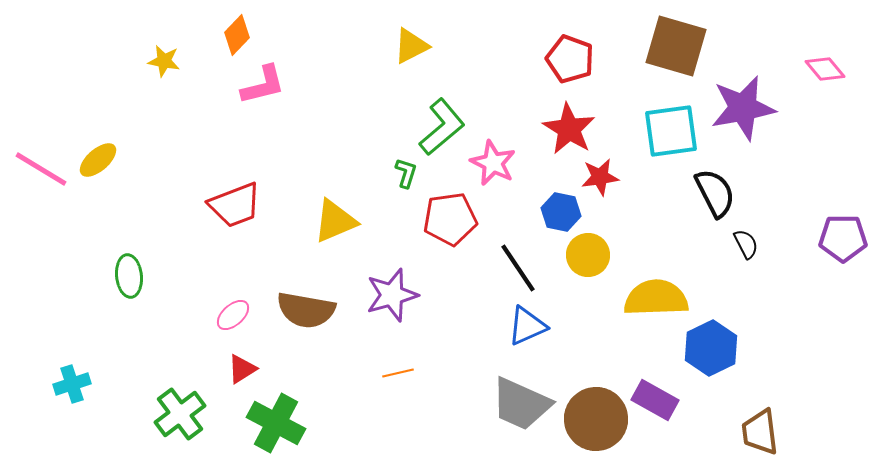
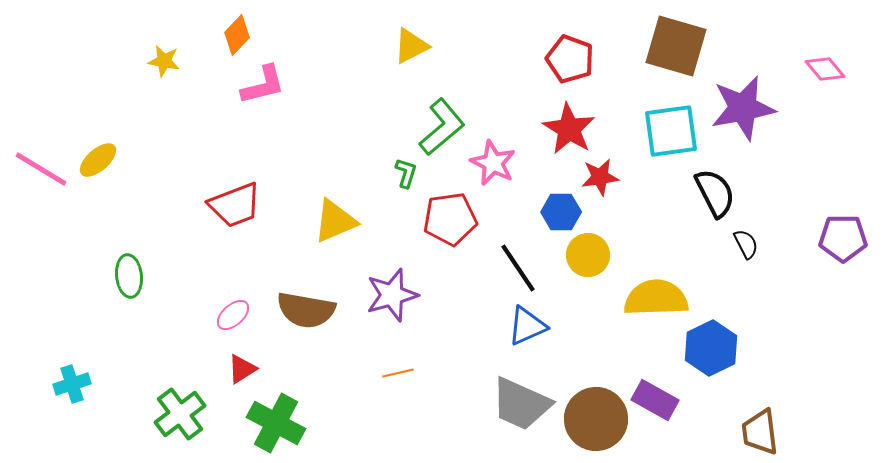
blue hexagon at (561, 212): rotated 12 degrees counterclockwise
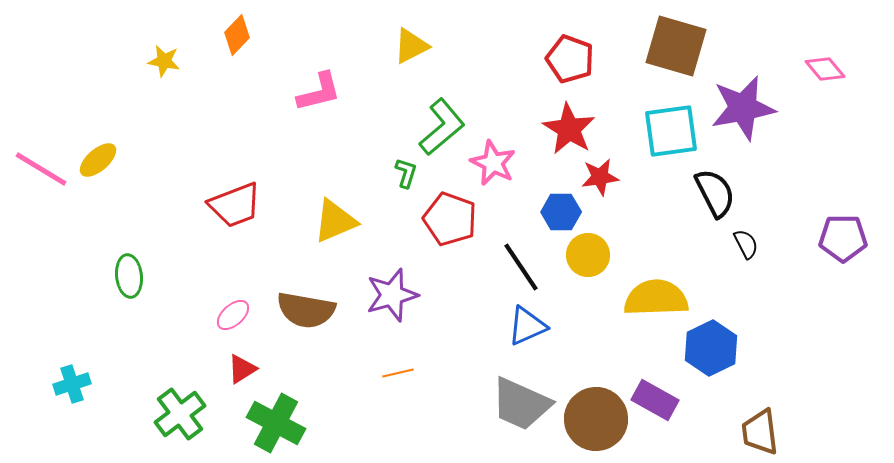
pink L-shape at (263, 85): moved 56 px right, 7 px down
red pentagon at (450, 219): rotated 28 degrees clockwise
black line at (518, 268): moved 3 px right, 1 px up
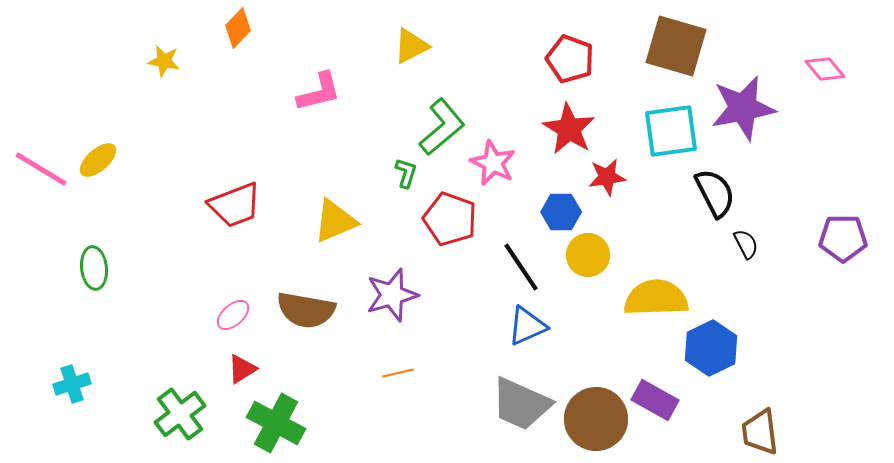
orange diamond at (237, 35): moved 1 px right, 7 px up
red star at (600, 177): moved 7 px right
green ellipse at (129, 276): moved 35 px left, 8 px up
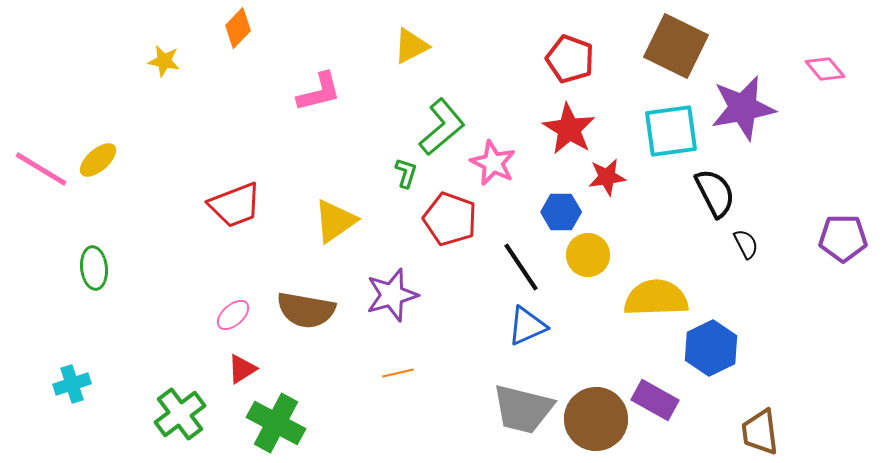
brown square at (676, 46): rotated 10 degrees clockwise
yellow triangle at (335, 221): rotated 12 degrees counterclockwise
gray trapezoid at (521, 404): moved 2 px right, 5 px down; rotated 10 degrees counterclockwise
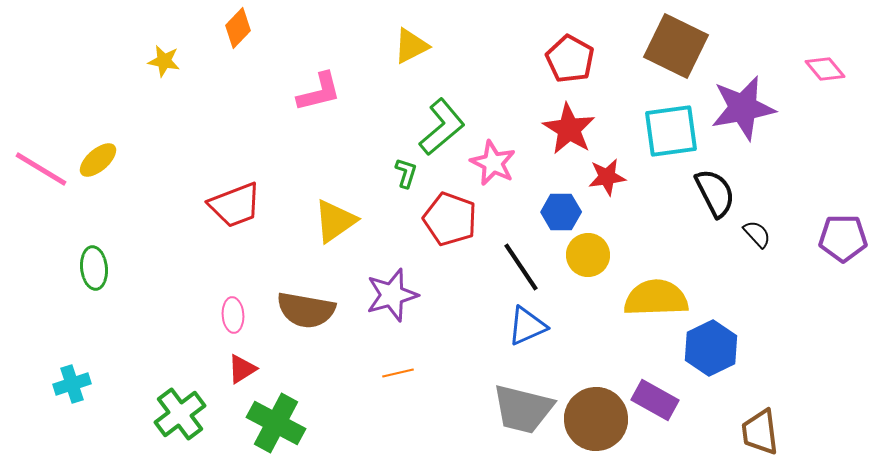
red pentagon at (570, 59): rotated 9 degrees clockwise
black semicircle at (746, 244): moved 11 px right, 10 px up; rotated 16 degrees counterclockwise
pink ellipse at (233, 315): rotated 52 degrees counterclockwise
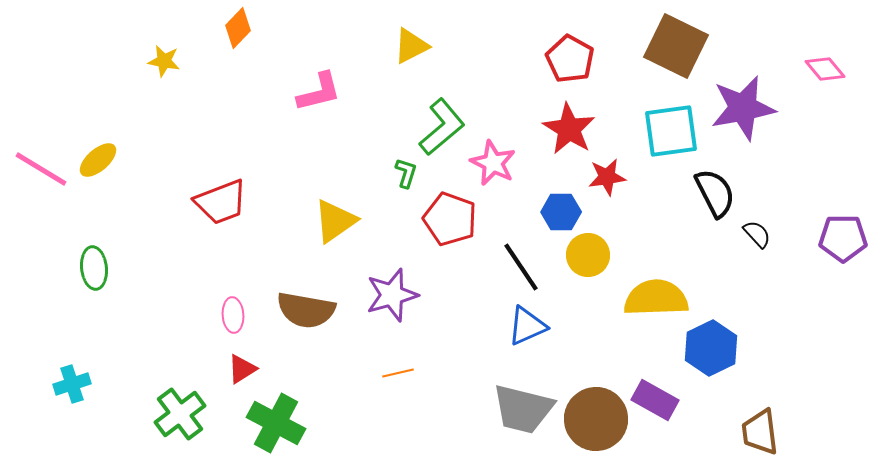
red trapezoid at (235, 205): moved 14 px left, 3 px up
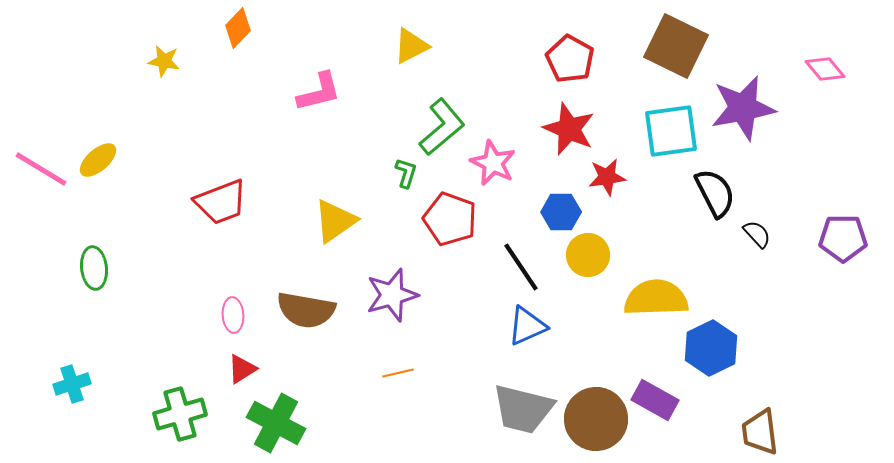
red star at (569, 129): rotated 8 degrees counterclockwise
green cross at (180, 414): rotated 21 degrees clockwise
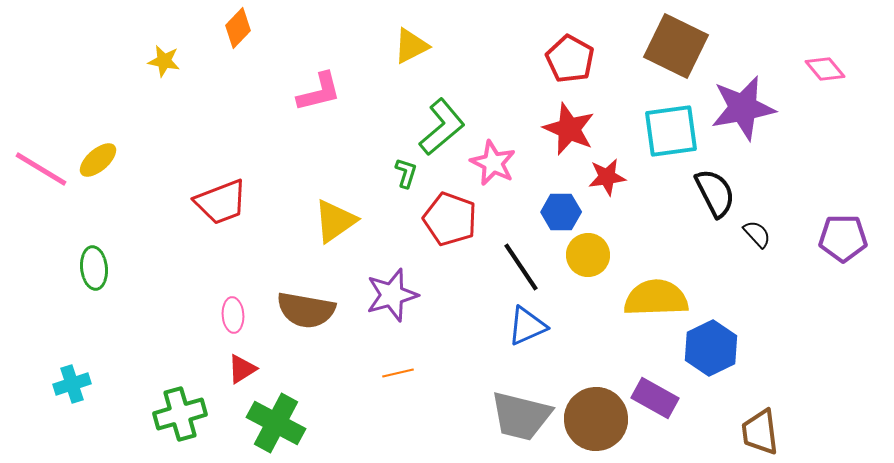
purple rectangle at (655, 400): moved 2 px up
gray trapezoid at (523, 409): moved 2 px left, 7 px down
